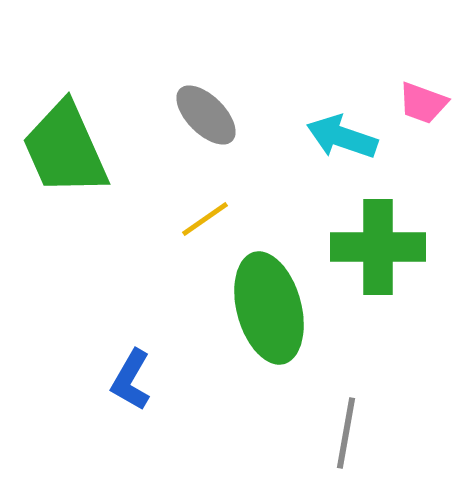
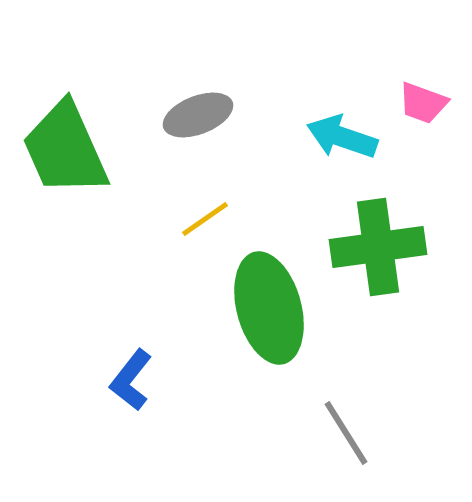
gray ellipse: moved 8 px left; rotated 66 degrees counterclockwise
green cross: rotated 8 degrees counterclockwise
blue L-shape: rotated 8 degrees clockwise
gray line: rotated 42 degrees counterclockwise
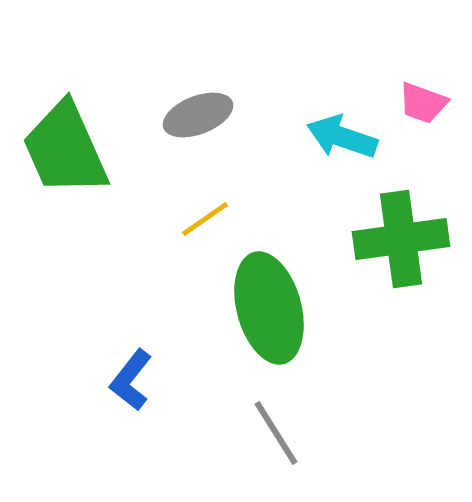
green cross: moved 23 px right, 8 px up
gray line: moved 70 px left
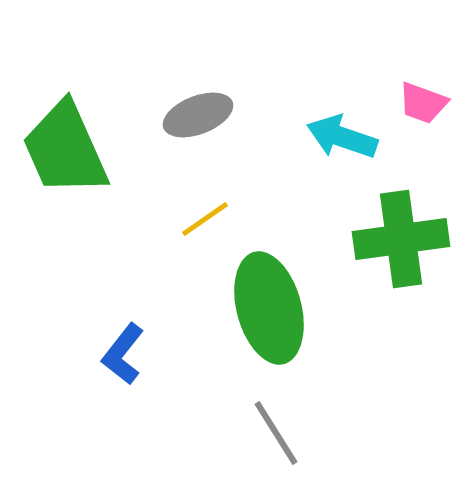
blue L-shape: moved 8 px left, 26 px up
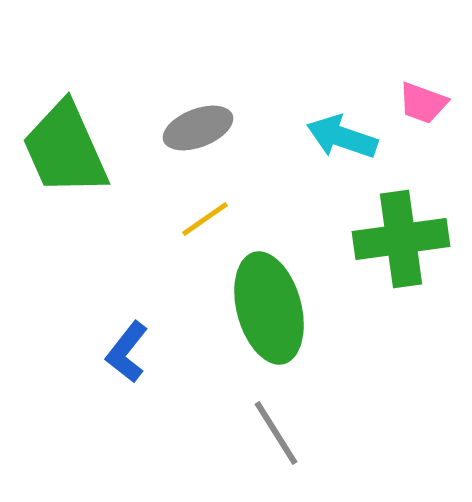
gray ellipse: moved 13 px down
blue L-shape: moved 4 px right, 2 px up
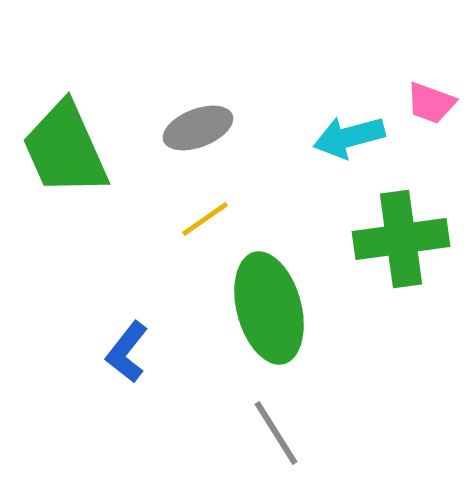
pink trapezoid: moved 8 px right
cyan arrow: moved 7 px right; rotated 34 degrees counterclockwise
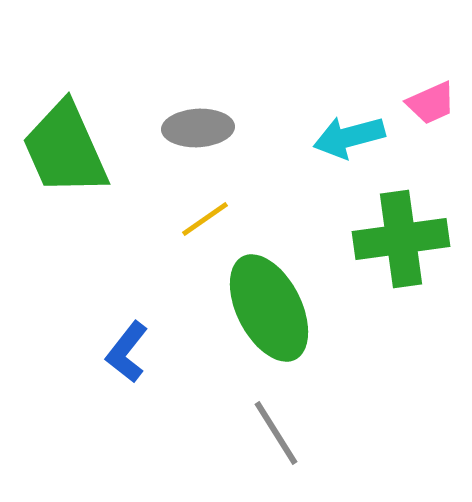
pink trapezoid: rotated 44 degrees counterclockwise
gray ellipse: rotated 18 degrees clockwise
green ellipse: rotated 12 degrees counterclockwise
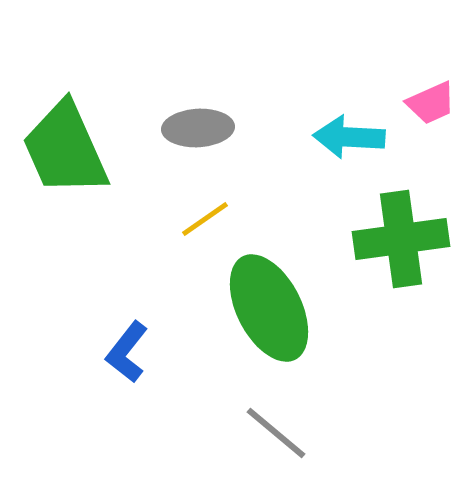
cyan arrow: rotated 18 degrees clockwise
gray line: rotated 18 degrees counterclockwise
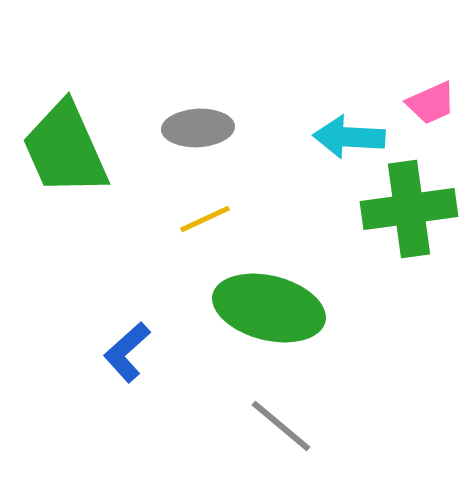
yellow line: rotated 10 degrees clockwise
green cross: moved 8 px right, 30 px up
green ellipse: rotated 49 degrees counterclockwise
blue L-shape: rotated 10 degrees clockwise
gray line: moved 5 px right, 7 px up
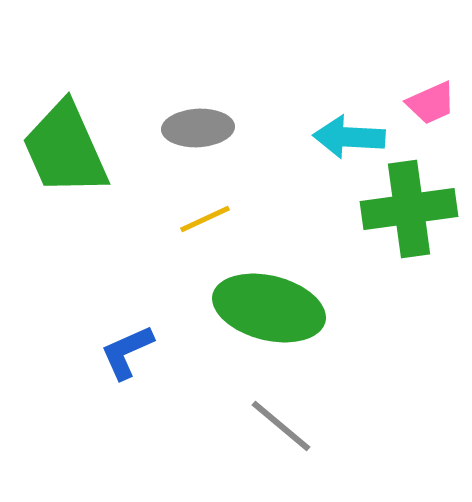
blue L-shape: rotated 18 degrees clockwise
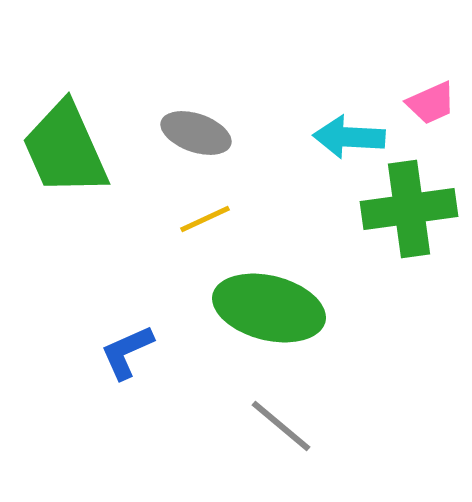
gray ellipse: moved 2 px left, 5 px down; rotated 22 degrees clockwise
